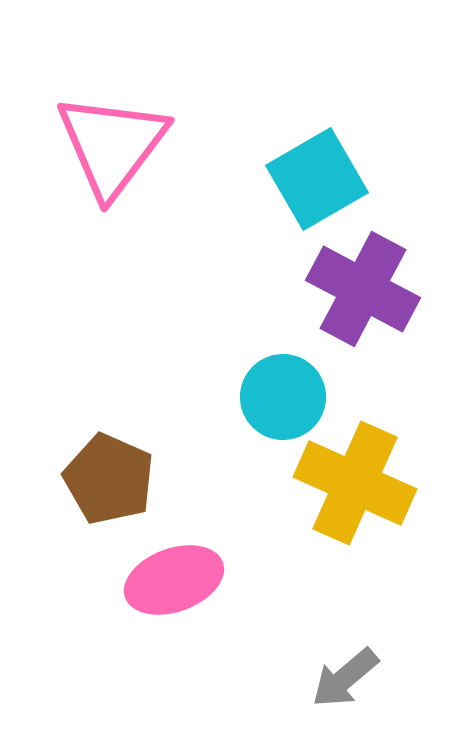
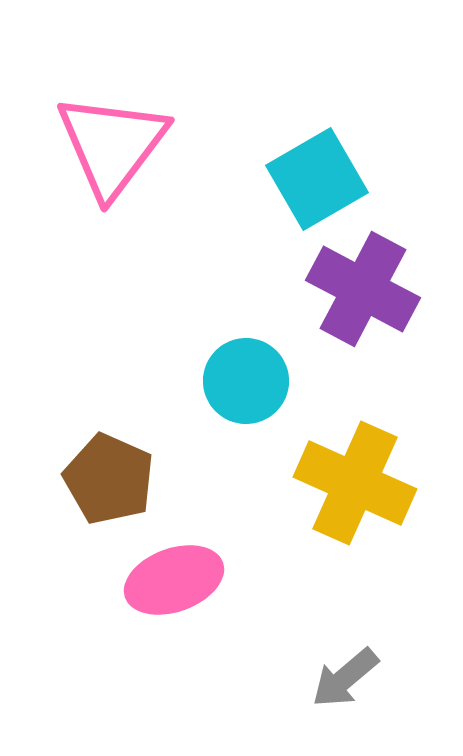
cyan circle: moved 37 px left, 16 px up
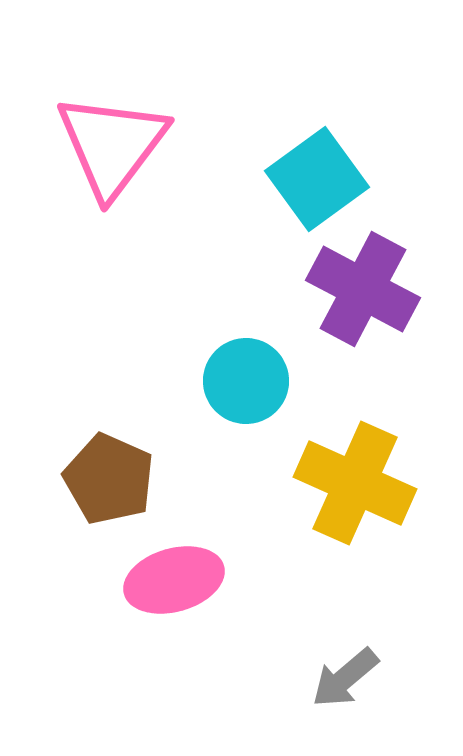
cyan square: rotated 6 degrees counterclockwise
pink ellipse: rotated 4 degrees clockwise
